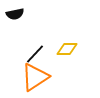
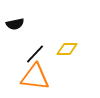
black semicircle: moved 10 px down
orange triangle: rotated 40 degrees clockwise
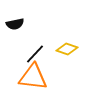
yellow diamond: rotated 20 degrees clockwise
orange triangle: moved 2 px left
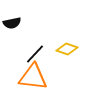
black semicircle: moved 3 px left, 1 px up
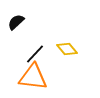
black semicircle: moved 4 px right, 1 px up; rotated 150 degrees clockwise
yellow diamond: rotated 30 degrees clockwise
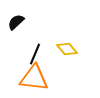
black line: rotated 20 degrees counterclockwise
orange triangle: moved 1 px right, 1 px down
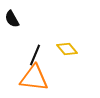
black semicircle: moved 4 px left, 3 px up; rotated 78 degrees counterclockwise
black line: moved 1 px down
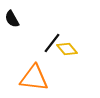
black line: moved 17 px right, 12 px up; rotated 15 degrees clockwise
